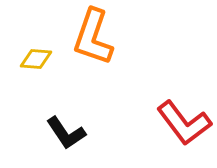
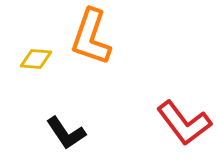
orange L-shape: moved 2 px left
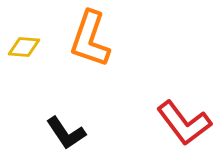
orange L-shape: moved 1 px left, 2 px down
yellow diamond: moved 12 px left, 12 px up
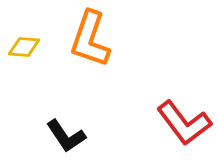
black L-shape: moved 3 px down
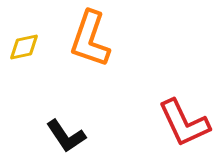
yellow diamond: rotated 16 degrees counterclockwise
red L-shape: rotated 12 degrees clockwise
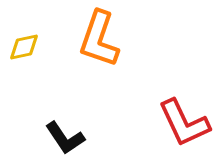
orange L-shape: moved 9 px right
black L-shape: moved 1 px left, 2 px down
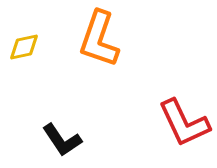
black L-shape: moved 3 px left, 2 px down
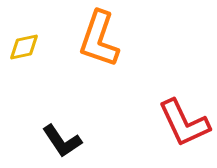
black L-shape: moved 1 px down
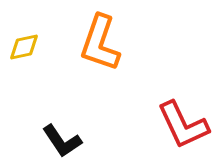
orange L-shape: moved 1 px right, 4 px down
red L-shape: moved 1 px left, 2 px down
